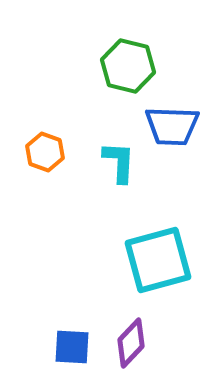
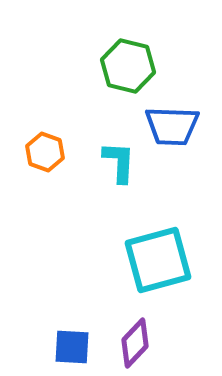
purple diamond: moved 4 px right
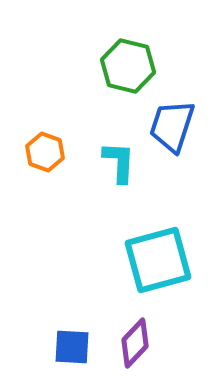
blue trapezoid: rotated 106 degrees clockwise
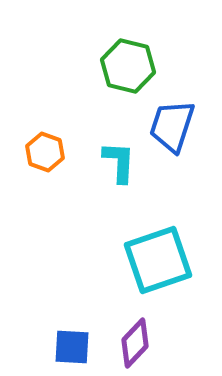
cyan square: rotated 4 degrees counterclockwise
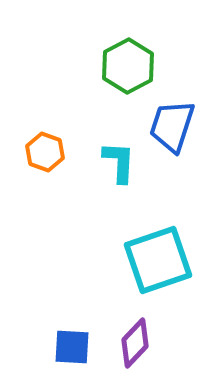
green hexagon: rotated 18 degrees clockwise
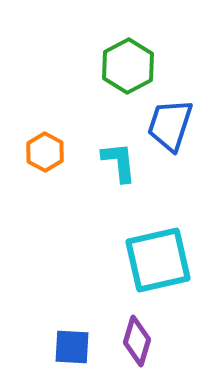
blue trapezoid: moved 2 px left, 1 px up
orange hexagon: rotated 9 degrees clockwise
cyan L-shape: rotated 9 degrees counterclockwise
cyan square: rotated 6 degrees clockwise
purple diamond: moved 2 px right, 2 px up; rotated 27 degrees counterclockwise
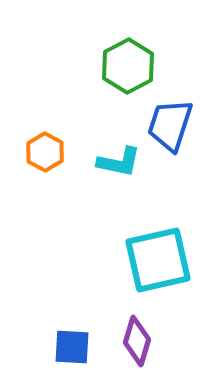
cyan L-shape: rotated 108 degrees clockwise
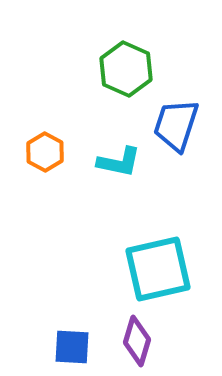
green hexagon: moved 2 px left, 3 px down; rotated 8 degrees counterclockwise
blue trapezoid: moved 6 px right
cyan square: moved 9 px down
